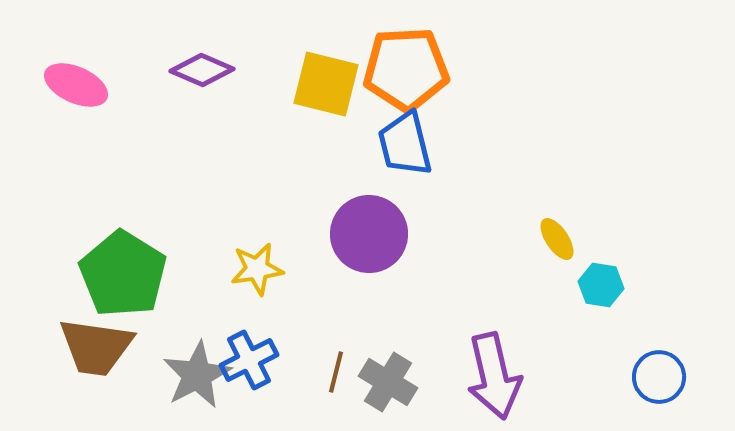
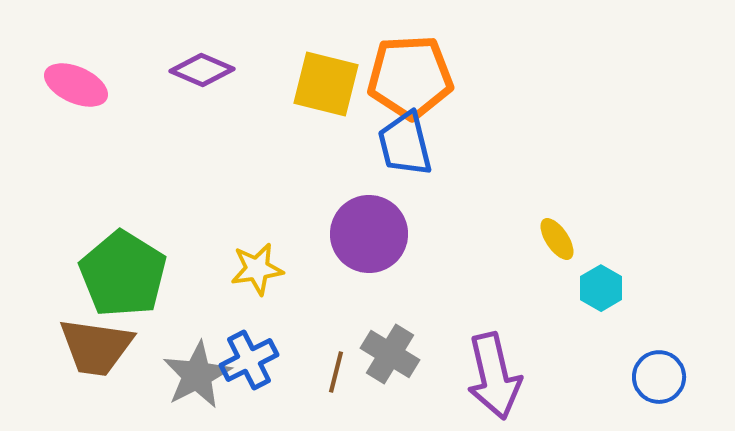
orange pentagon: moved 4 px right, 8 px down
cyan hexagon: moved 3 px down; rotated 21 degrees clockwise
gray cross: moved 2 px right, 28 px up
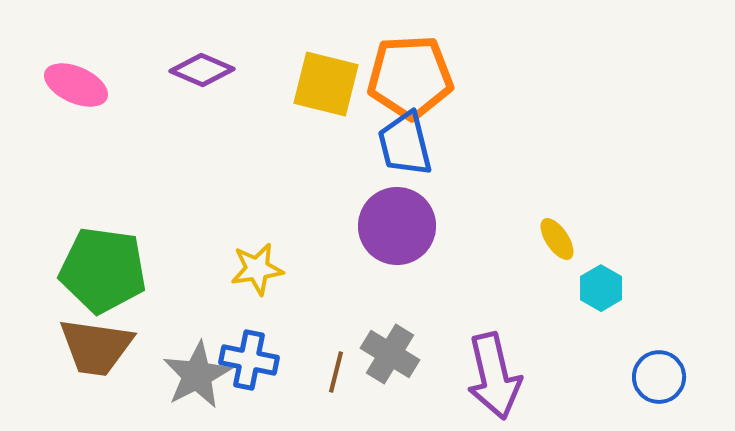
purple circle: moved 28 px right, 8 px up
green pentagon: moved 20 px left, 4 px up; rotated 24 degrees counterclockwise
blue cross: rotated 38 degrees clockwise
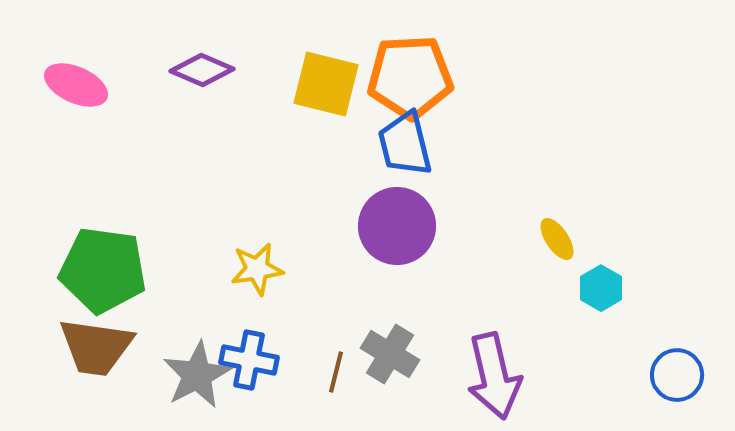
blue circle: moved 18 px right, 2 px up
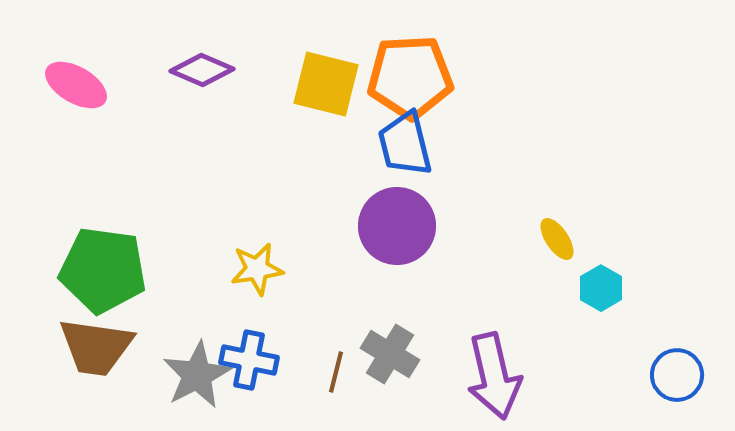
pink ellipse: rotated 6 degrees clockwise
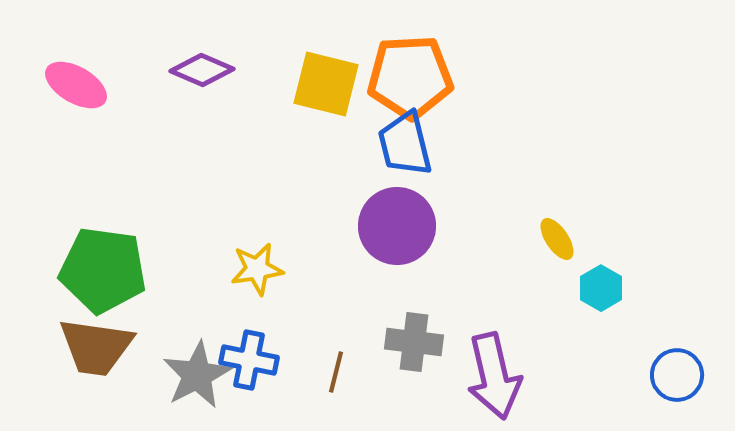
gray cross: moved 24 px right, 12 px up; rotated 24 degrees counterclockwise
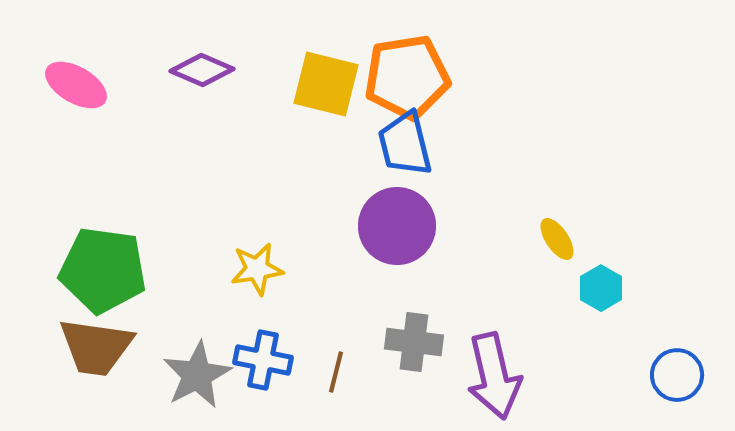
orange pentagon: moved 3 px left; rotated 6 degrees counterclockwise
blue cross: moved 14 px right
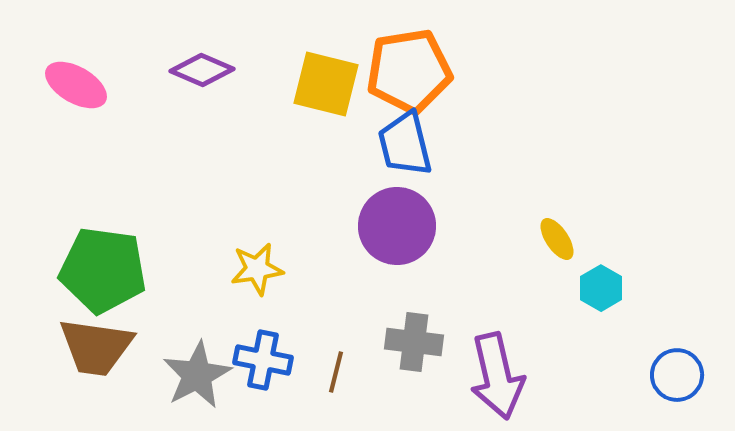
orange pentagon: moved 2 px right, 6 px up
purple arrow: moved 3 px right
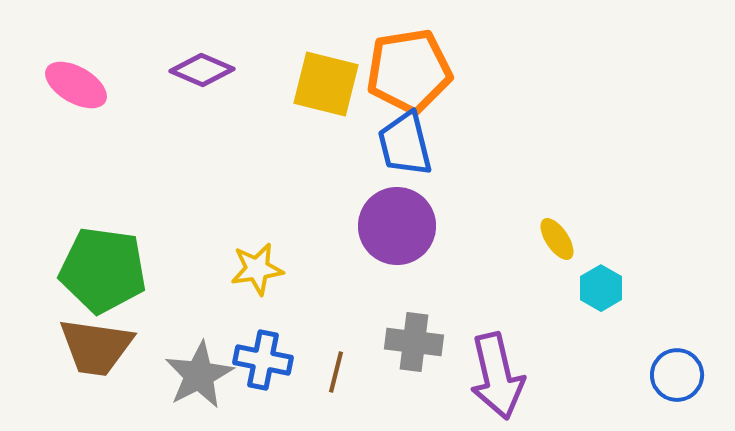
gray star: moved 2 px right
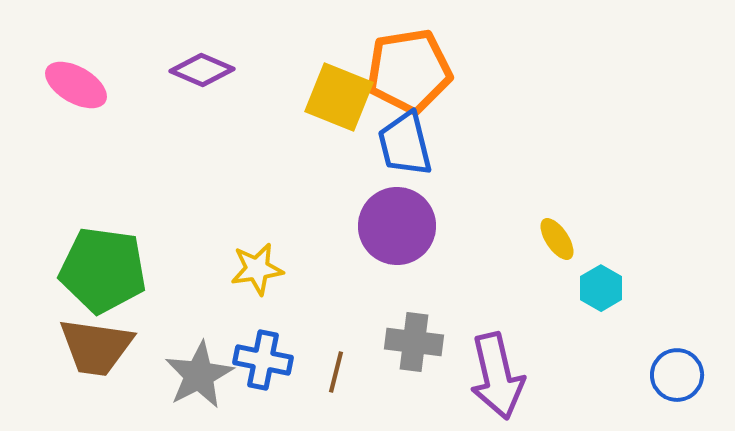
yellow square: moved 13 px right, 13 px down; rotated 8 degrees clockwise
